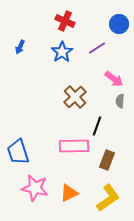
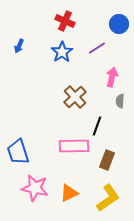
blue arrow: moved 1 px left, 1 px up
pink arrow: moved 2 px left, 2 px up; rotated 114 degrees counterclockwise
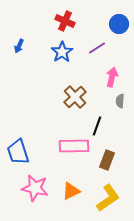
orange triangle: moved 2 px right, 2 px up
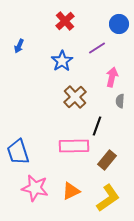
red cross: rotated 24 degrees clockwise
blue star: moved 9 px down
brown rectangle: rotated 18 degrees clockwise
